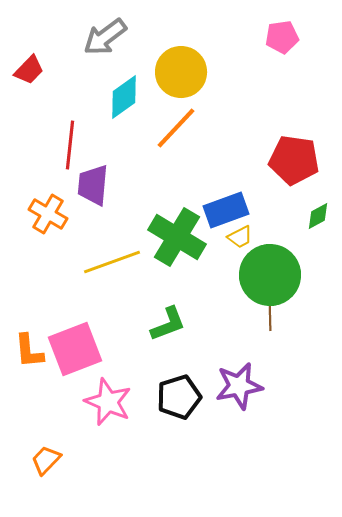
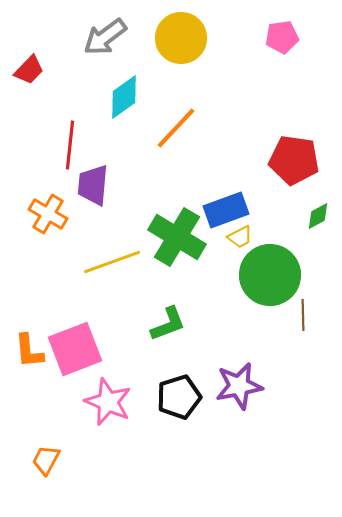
yellow circle: moved 34 px up
brown line: moved 33 px right
orange trapezoid: rotated 16 degrees counterclockwise
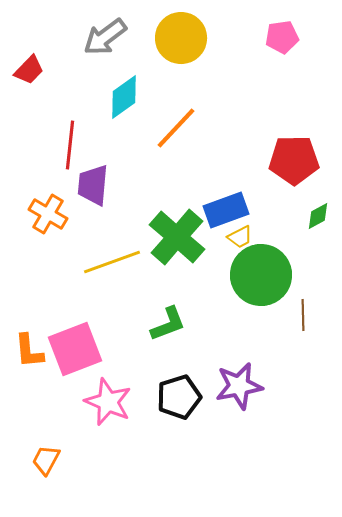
red pentagon: rotated 9 degrees counterclockwise
green cross: rotated 10 degrees clockwise
green circle: moved 9 px left
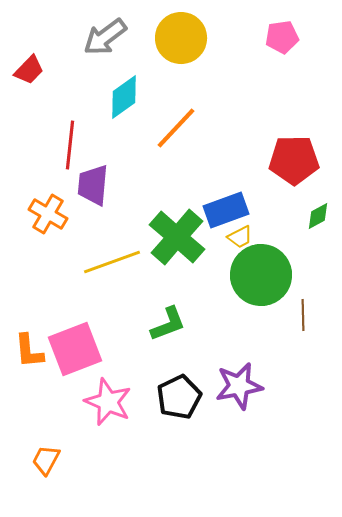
black pentagon: rotated 9 degrees counterclockwise
